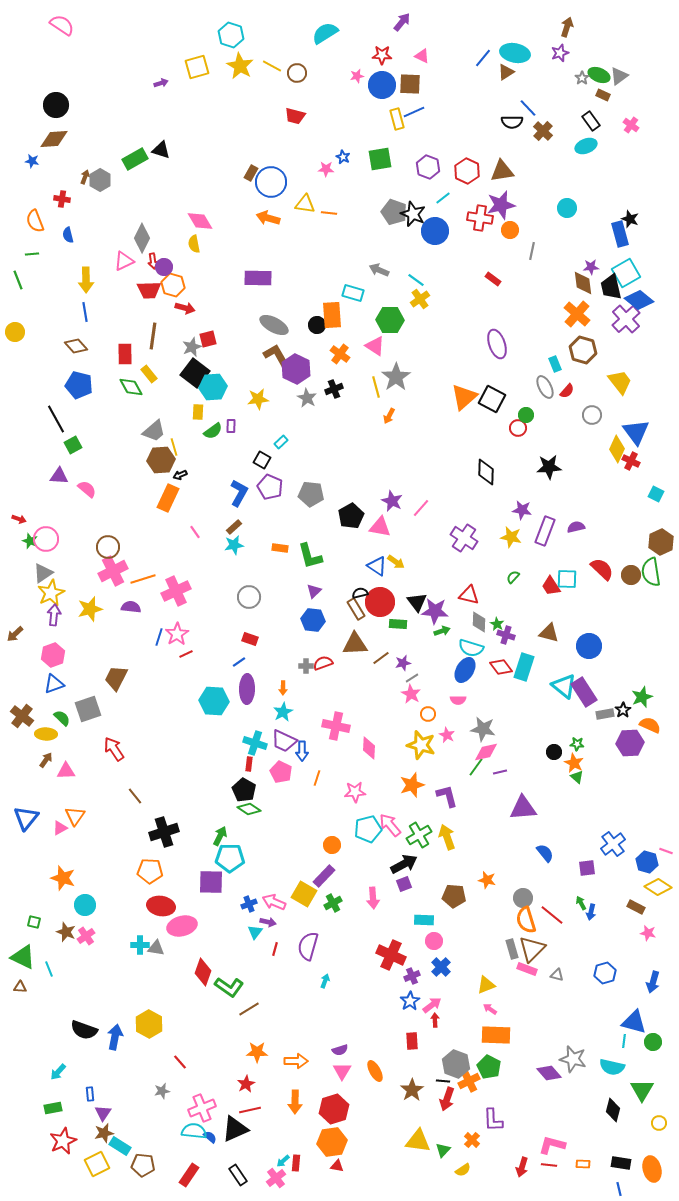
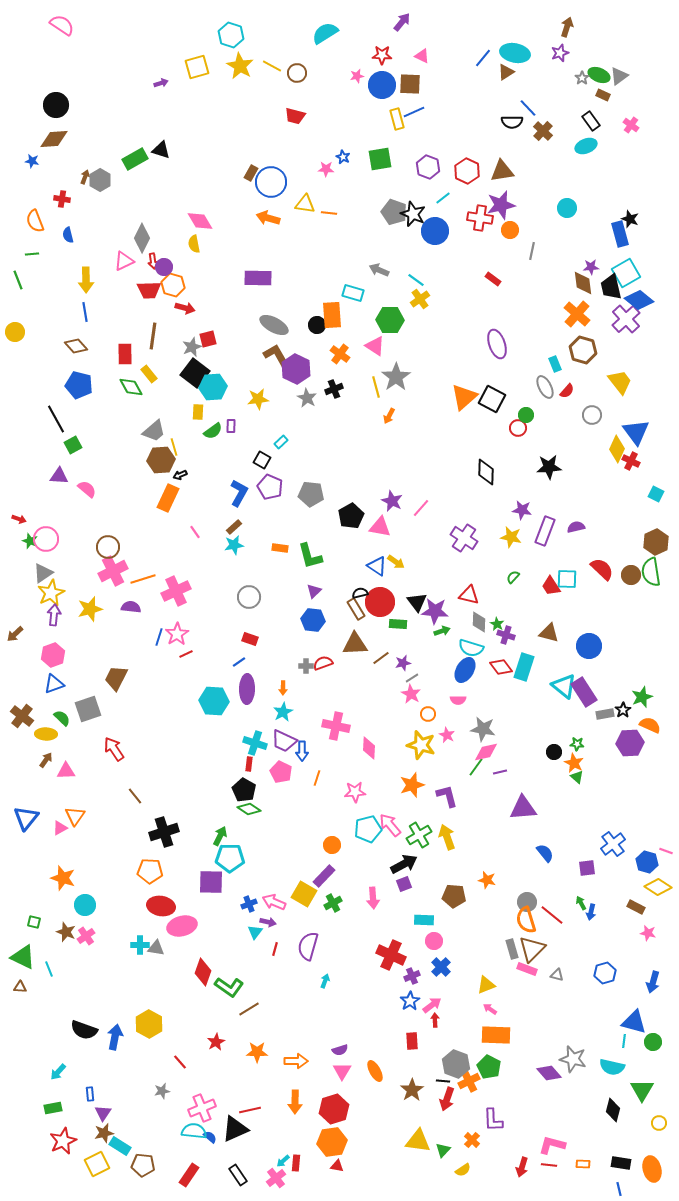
brown hexagon at (661, 542): moved 5 px left
gray circle at (523, 898): moved 4 px right, 4 px down
red star at (246, 1084): moved 30 px left, 42 px up
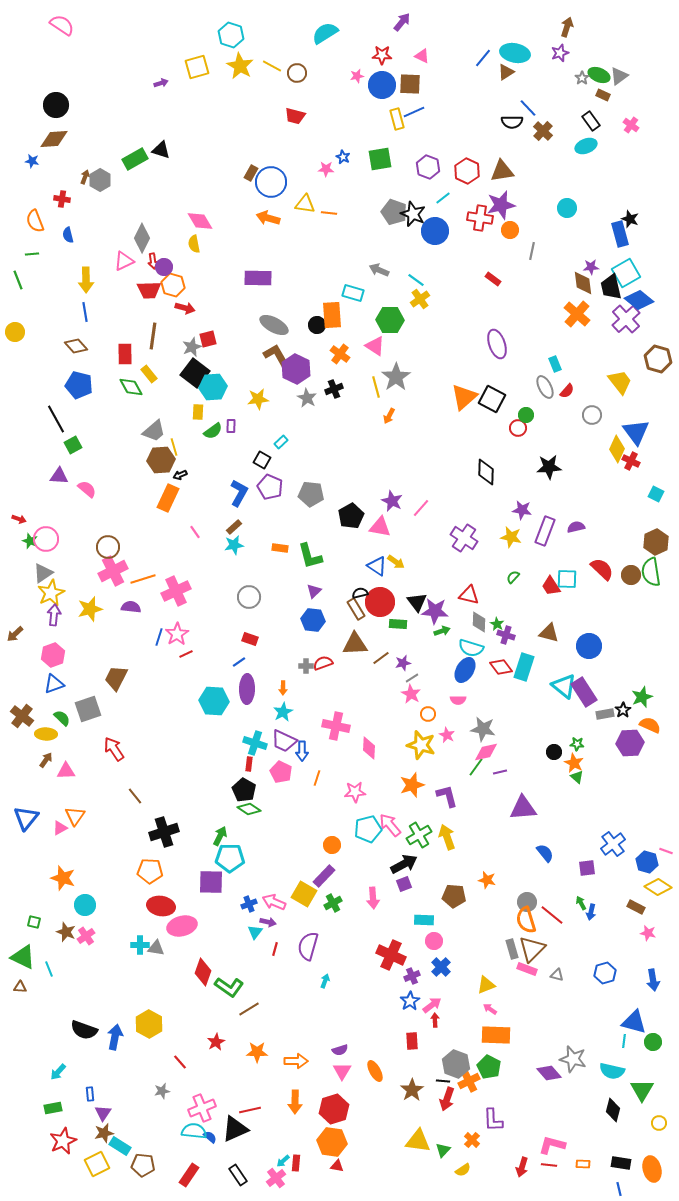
brown hexagon at (583, 350): moved 75 px right, 9 px down
blue arrow at (653, 982): moved 2 px up; rotated 25 degrees counterclockwise
cyan semicircle at (612, 1067): moved 4 px down
orange hexagon at (332, 1142): rotated 16 degrees clockwise
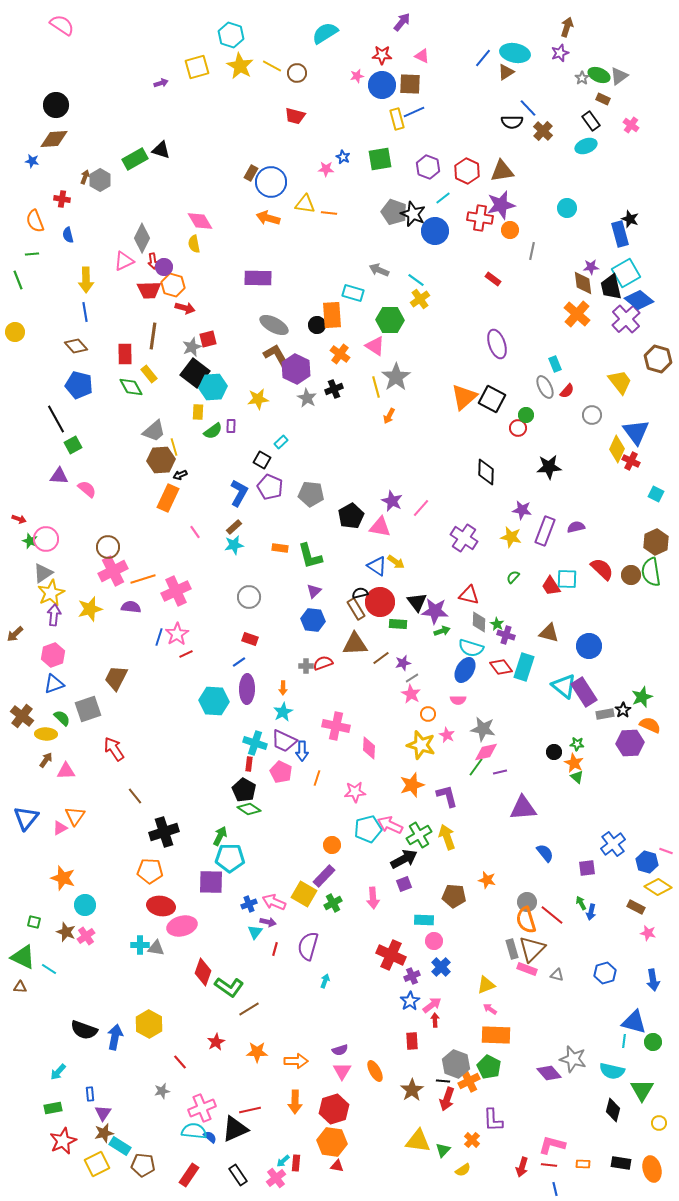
brown rectangle at (603, 95): moved 4 px down
pink arrow at (390, 825): rotated 25 degrees counterclockwise
black arrow at (404, 864): moved 5 px up
cyan line at (49, 969): rotated 35 degrees counterclockwise
blue line at (619, 1189): moved 64 px left
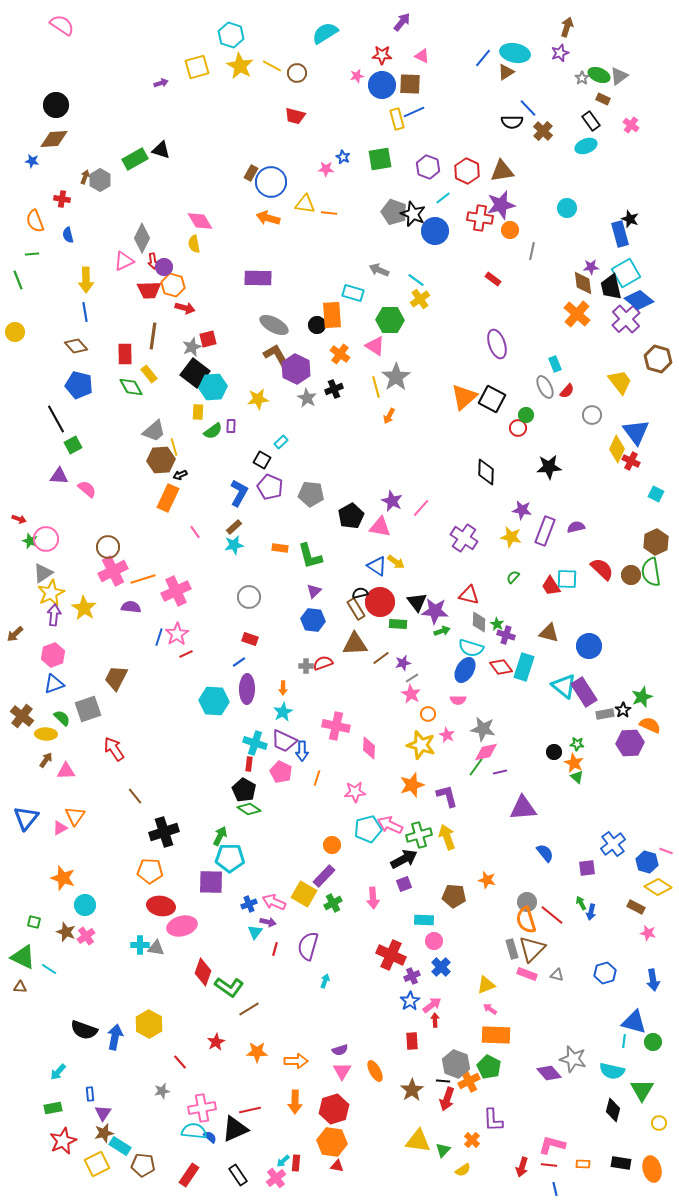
yellow star at (90, 609): moved 6 px left, 1 px up; rotated 25 degrees counterclockwise
green cross at (419, 835): rotated 15 degrees clockwise
pink rectangle at (527, 969): moved 5 px down
pink cross at (202, 1108): rotated 12 degrees clockwise
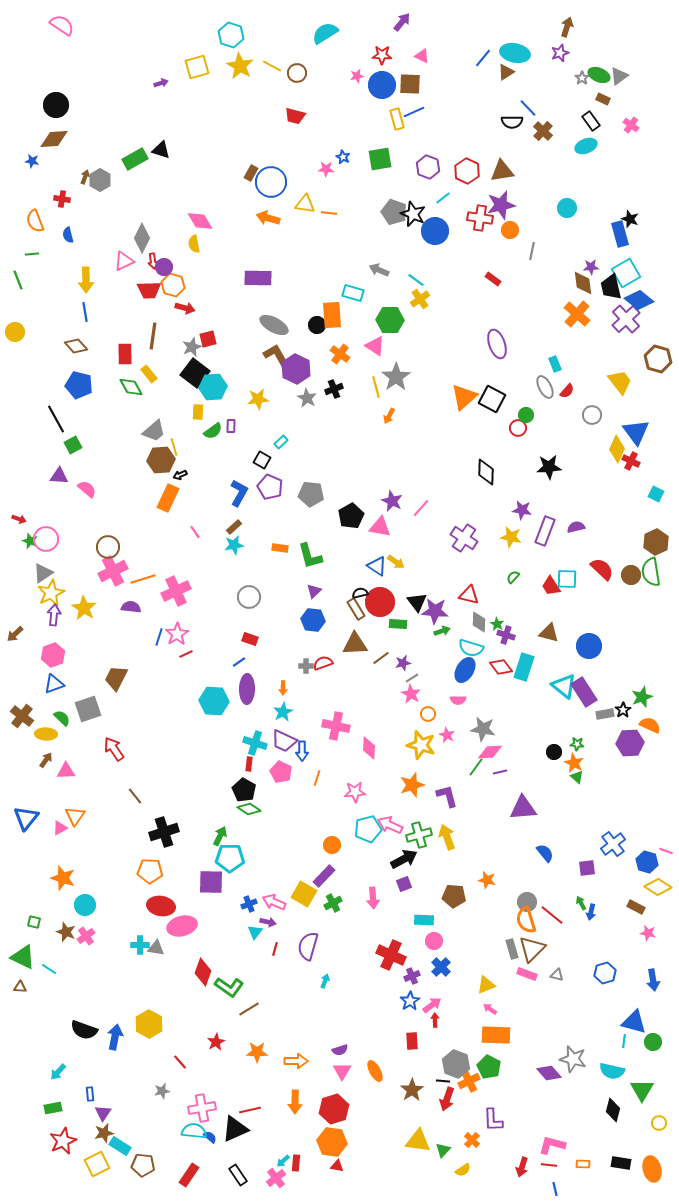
pink diamond at (486, 752): moved 4 px right; rotated 10 degrees clockwise
